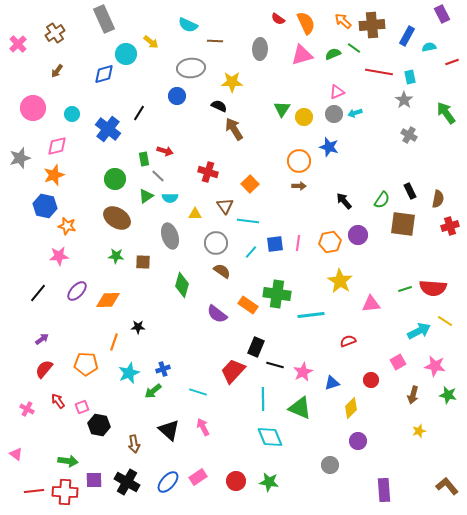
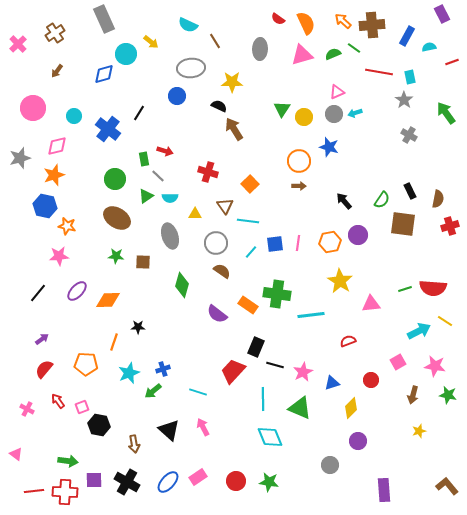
brown line at (215, 41): rotated 56 degrees clockwise
cyan circle at (72, 114): moved 2 px right, 2 px down
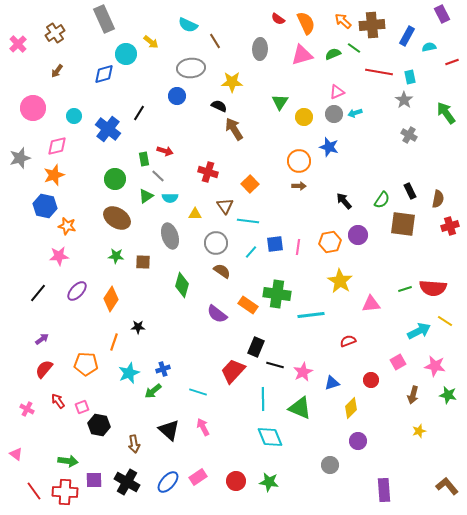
green triangle at (282, 109): moved 2 px left, 7 px up
pink line at (298, 243): moved 4 px down
orange diamond at (108, 300): moved 3 px right, 1 px up; rotated 55 degrees counterclockwise
red line at (34, 491): rotated 60 degrees clockwise
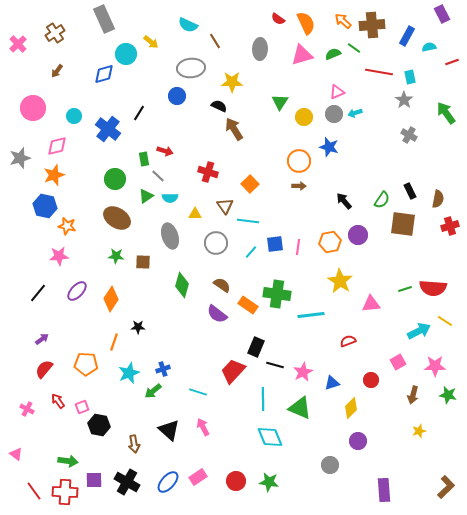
brown semicircle at (222, 271): moved 14 px down
pink star at (435, 366): rotated 10 degrees counterclockwise
brown L-shape at (447, 486): moved 1 px left, 1 px down; rotated 85 degrees clockwise
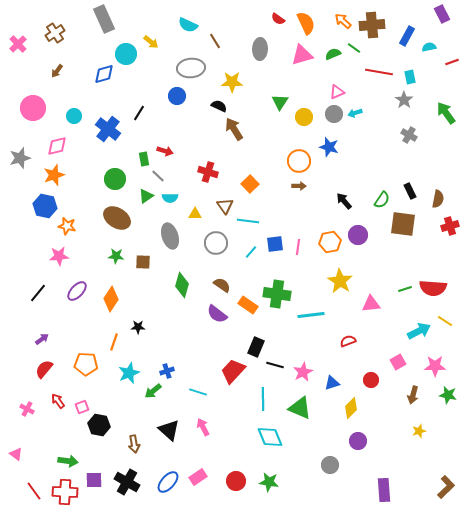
blue cross at (163, 369): moved 4 px right, 2 px down
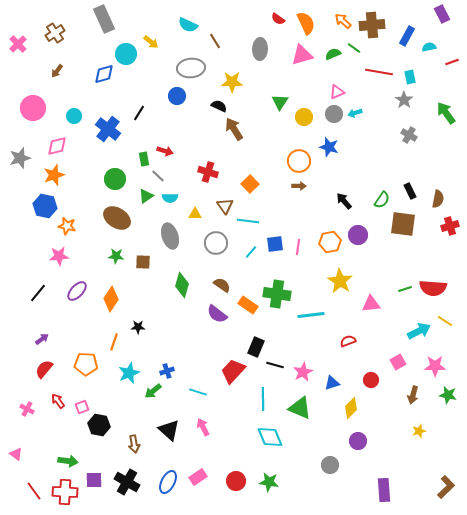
blue ellipse at (168, 482): rotated 15 degrees counterclockwise
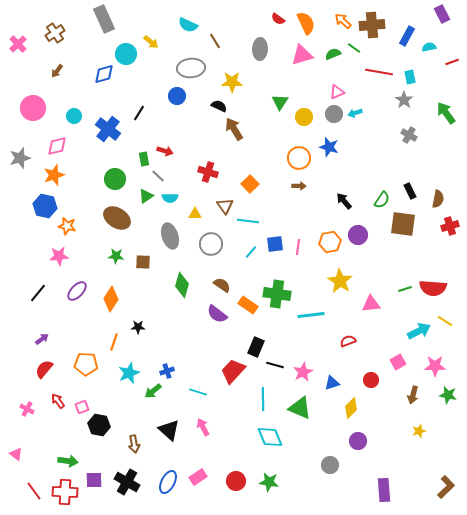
orange circle at (299, 161): moved 3 px up
gray circle at (216, 243): moved 5 px left, 1 px down
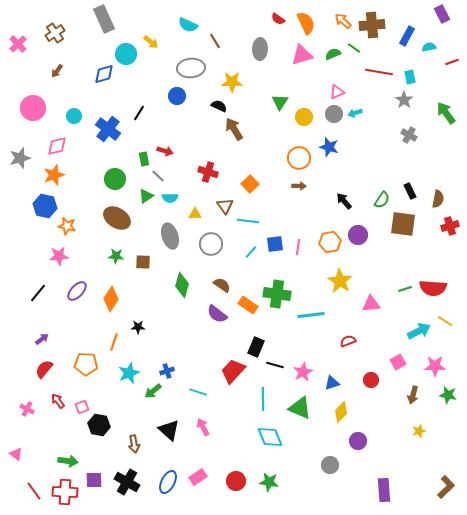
yellow diamond at (351, 408): moved 10 px left, 4 px down
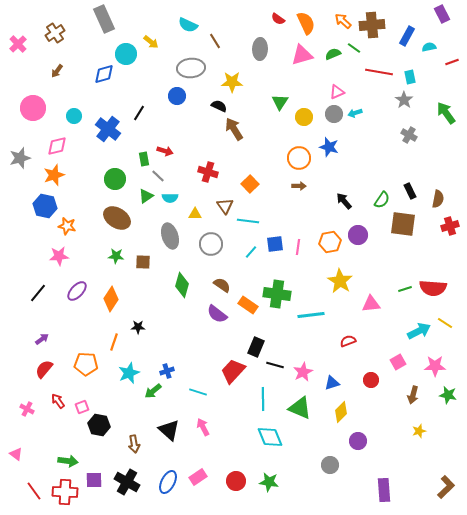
yellow line at (445, 321): moved 2 px down
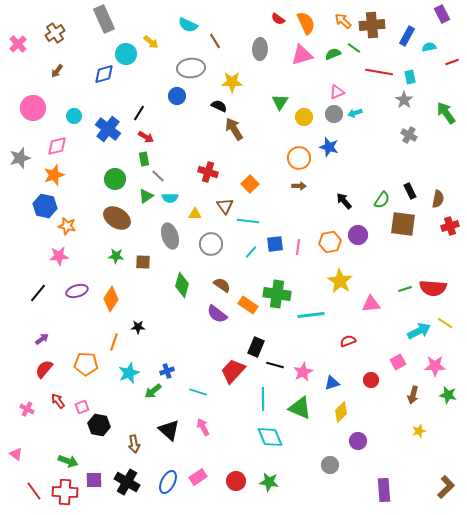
red arrow at (165, 151): moved 19 px left, 14 px up; rotated 14 degrees clockwise
purple ellipse at (77, 291): rotated 30 degrees clockwise
green arrow at (68, 461): rotated 12 degrees clockwise
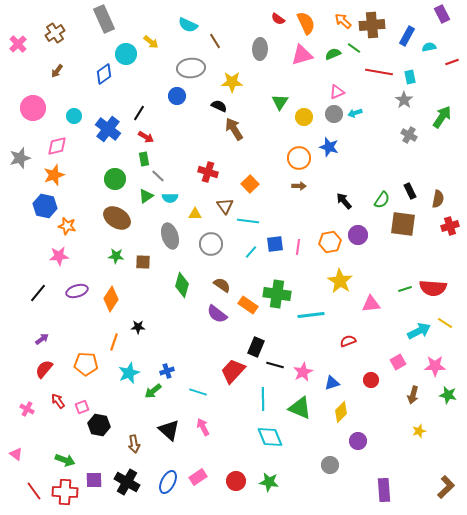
blue diamond at (104, 74): rotated 20 degrees counterclockwise
green arrow at (446, 113): moved 4 px left, 4 px down; rotated 70 degrees clockwise
green arrow at (68, 461): moved 3 px left, 1 px up
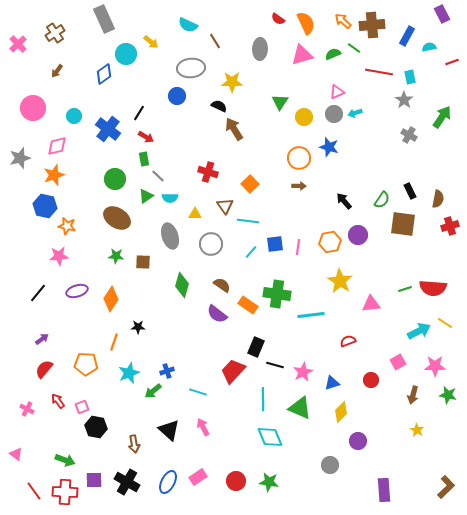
black hexagon at (99, 425): moved 3 px left, 2 px down
yellow star at (419, 431): moved 2 px left, 1 px up; rotated 24 degrees counterclockwise
